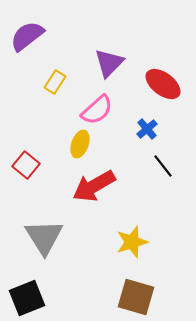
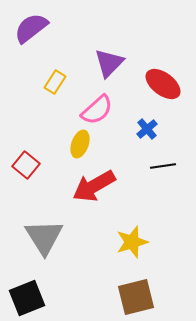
purple semicircle: moved 4 px right, 8 px up
black line: rotated 60 degrees counterclockwise
brown square: rotated 30 degrees counterclockwise
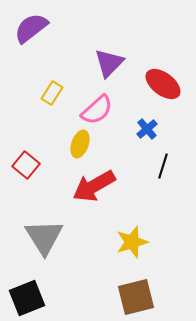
yellow rectangle: moved 3 px left, 11 px down
black line: rotated 65 degrees counterclockwise
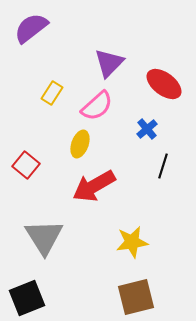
red ellipse: moved 1 px right
pink semicircle: moved 4 px up
yellow star: rotated 8 degrees clockwise
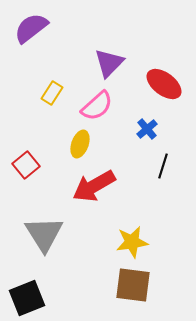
red square: rotated 12 degrees clockwise
gray triangle: moved 3 px up
brown square: moved 3 px left, 12 px up; rotated 21 degrees clockwise
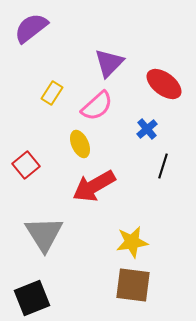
yellow ellipse: rotated 44 degrees counterclockwise
black square: moved 5 px right
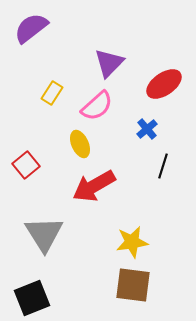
red ellipse: rotated 72 degrees counterclockwise
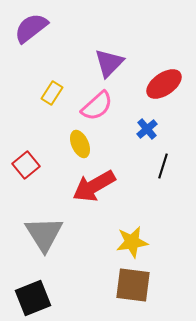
black square: moved 1 px right
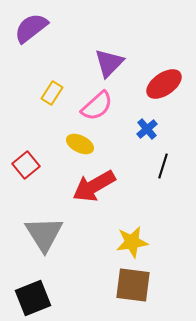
yellow ellipse: rotated 40 degrees counterclockwise
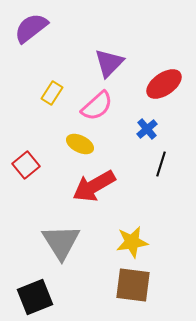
black line: moved 2 px left, 2 px up
gray triangle: moved 17 px right, 8 px down
black square: moved 2 px right, 1 px up
